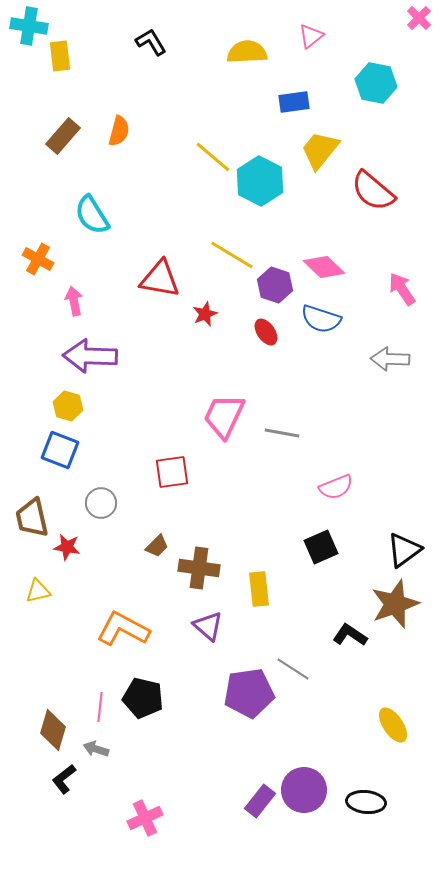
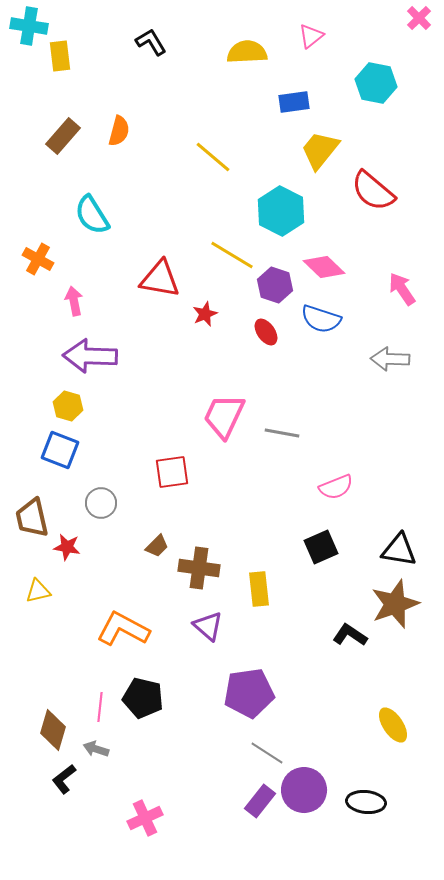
cyan hexagon at (260, 181): moved 21 px right, 30 px down
black triangle at (404, 550): moved 5 px left; rotated 45 degrees clockwise
gray line at (293, 669): moved 26 px left, 84 px down
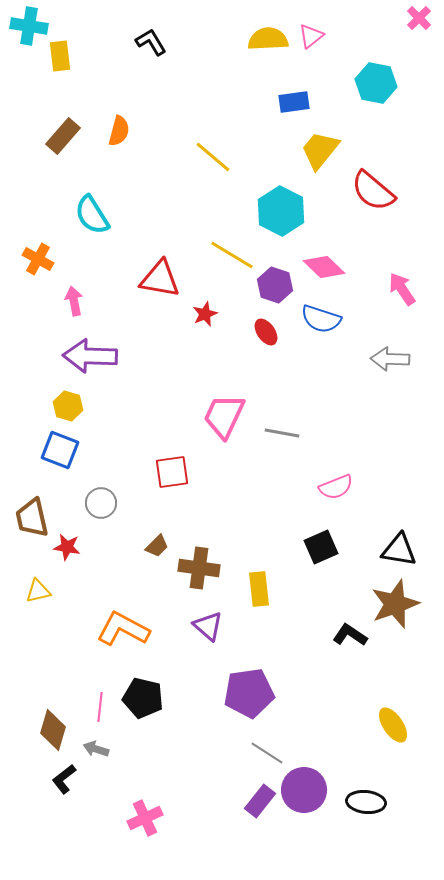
yellow semicircle at (247, 52): moved 21 px right, 13 px up
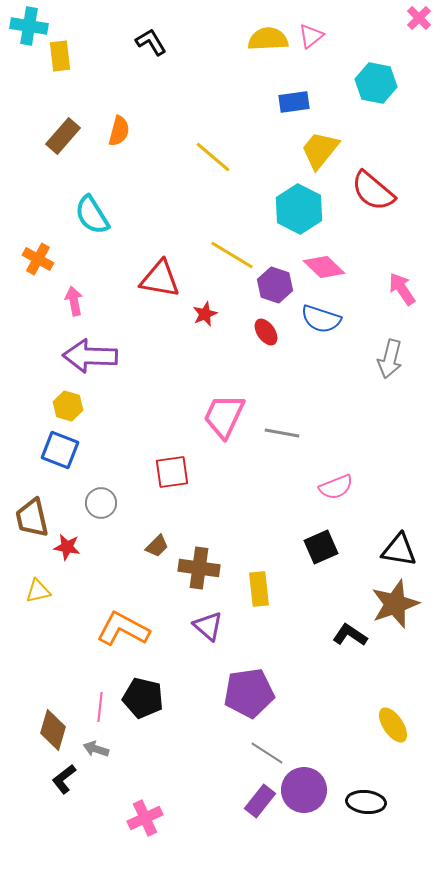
cyan hexagon at (281, 211): moved 18 px right, 2 px up
gray arrow at (390, 359): rotated 78 degrees counterclockwise
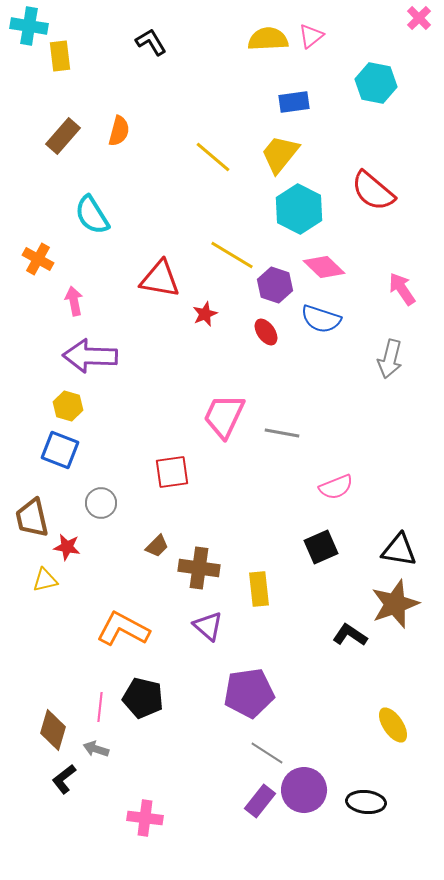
yellow trapezoid at (320, 150): moved 40 px left, 4 px down
yellow triangle at (38, 591): moved 7 px right, 11 px up
pink cross at (145, 818): rotated 32 degrees clockwise
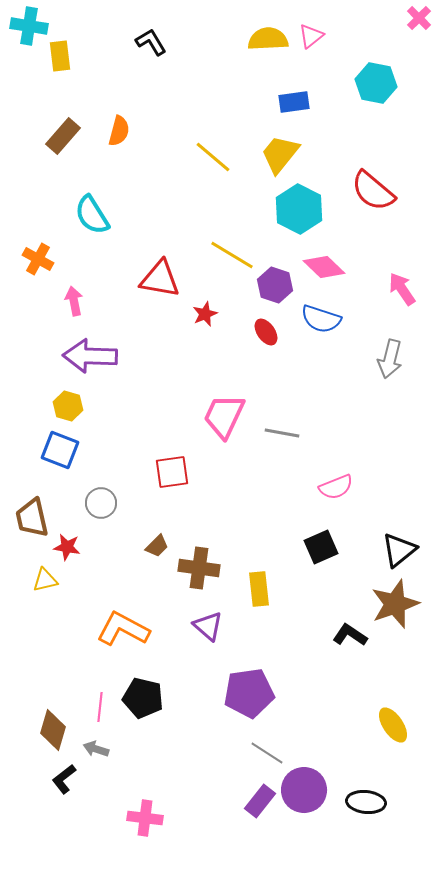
black triangle at (399, 550): rotated 48 degrees counterclockwise
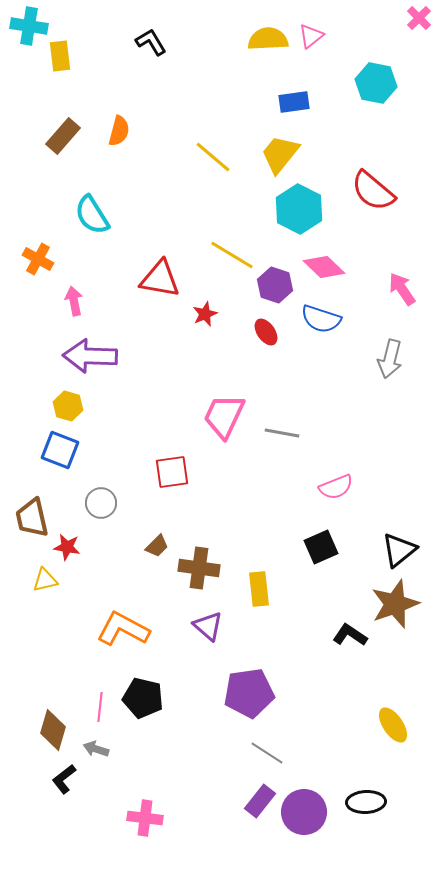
purple circle at (304, 790): moved 22 px down
black ellipse at (366, 802): rotated 9 degrees counterclockwise
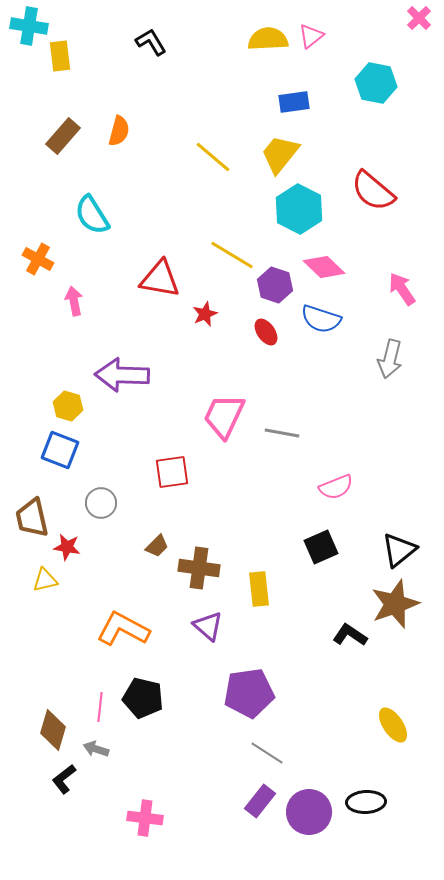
purple arrow at (90, 356): moved 32 px right, 19 px down
purple circle at (304, 812): moved 5 px right
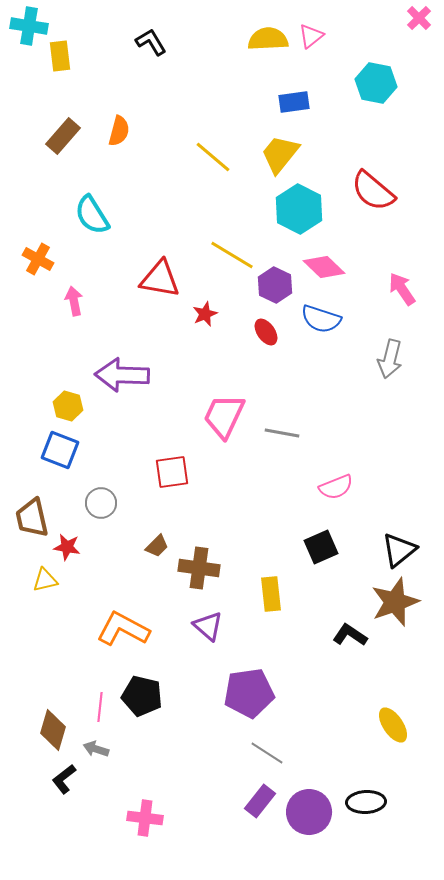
purple hexagon at (275, 285): rotated 8 degrees clockwise
yellow rectangle at (259, 589): moved 12 px right, 5 px down
brown star at (395, 604): moved 2 px up
black pentagon at (143, 698): moved 1 px left, 2 px up
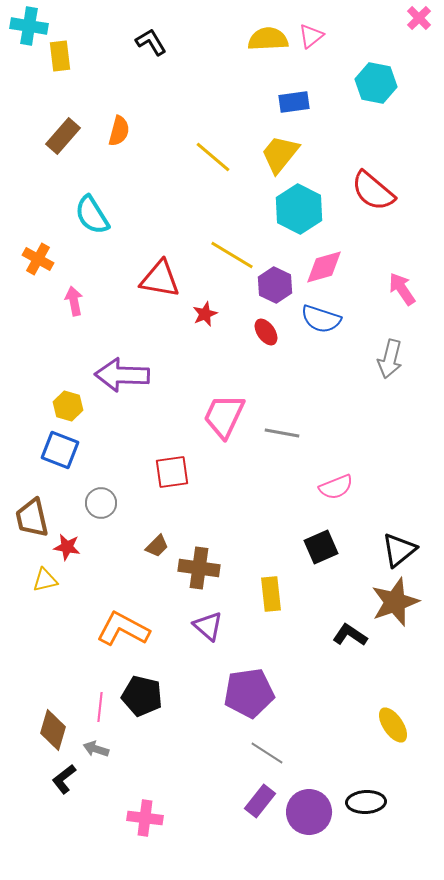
pink diamond at (324, 267): rotated 60 degrees counterclockwise
